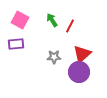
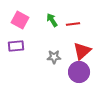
red line: moved 3 px right, 2 px up; rotated 56 degrees clockwise
purple rectangle: moved 2 px down
red triangle: moved 3 px up
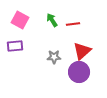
purple rectangle: moved 1 px left
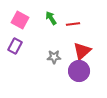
green arrow: moved 1 px left, 2 px up
purple rectangle: rotated 56 degrees counterclockwise
purple circle: moved 1 px up
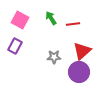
purple circle: moved 1 px down
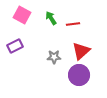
pink square: moved 2 px right, 5 px up
purple rectangle: rotated 35 degrees clockwise
red triangle: moved 1 px left
purple circle: moved 3 px down
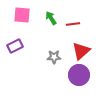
pink square: rotated 24 degrees counterclockwise
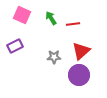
pink square: rotated 18 degrees clockwise
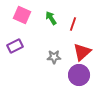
red line: rotated 64 degrees counterclockwise
red triangle: moved 1 px right, 1 px down
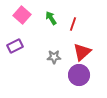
pink square: rotated 18 degrees clockwise
